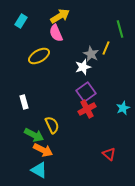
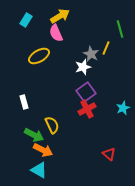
cyan rectangle: moved 5 px right, 1 px up
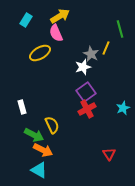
yellow ellipse: moved 1 px right, 3 px up
white rectangle: moved 2 px left, 5 px down
red triangle: rotated 16 degrees clockwise
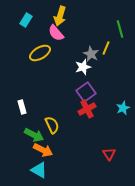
yellow arrow: rotated 138 degrees clockwise
pink semicircle: rotated 18 degrees counterclockwise
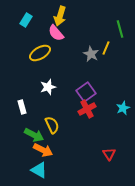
white star: moved 35 px left, 20 px down
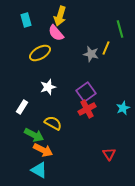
cyan rectangle: rotated 48 degrees counterclockwise
gray star: rotated 14 degrees counterclockwise
white rectangle: rotated 48 degrees clockwise
yellow semicircle: moved 1 px right, 2 px up; rotated 36 degrees counterclockwise
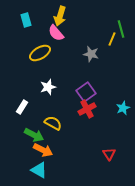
green line: moved 1 px right
yellow line: moved 6 px right, 9 px up
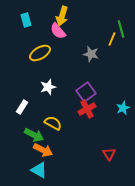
yellow arrow: moved 2 px right
pink semicircle: moved 2 px right, 2 px up
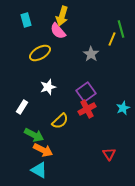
gray star: rotated 21 degrees clockwise
yellow semicircle: moved 7 px right, 2 px up; rotated 108 degrees clockwise
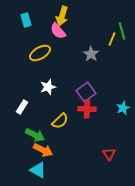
green line: moved 1 px right, 2 px down
red cross: rotated 30 degrees clockwise
green arrow: moved 1 px right
cyan triangle: moved 1 px left
